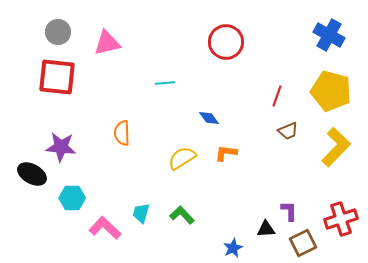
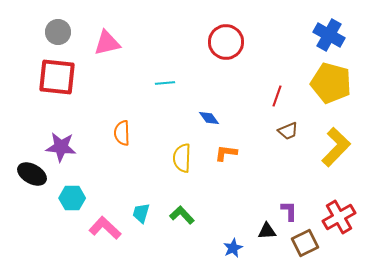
yellow pentagon: moved 8 px up
yellow semicircle: rotated 56 degrees counterclockwise
red cross: moved 2 px left, 2 px up; rotated 12 degrees counterclockwise
black triangle: moved 1 px right, 2 px down
brown square: moved 2 px right
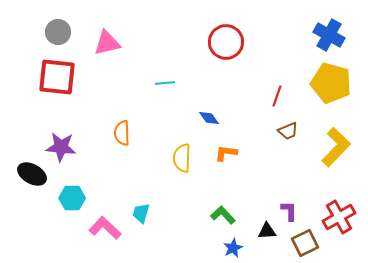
green L-shape: moved 41 px right
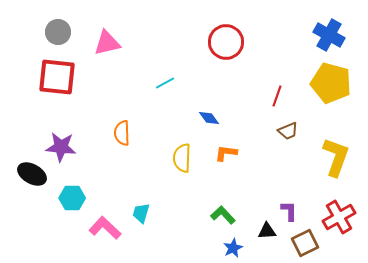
cyan line: rotated 24 degrees counterclockwise
yellow L-shape: moved 10 px down; rotated 24 degrees counterclockwise
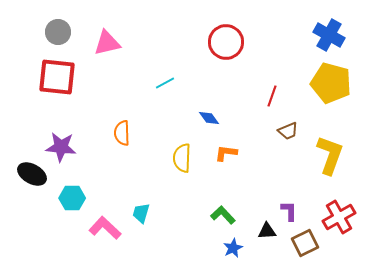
red line: moved 5 px left
yellow L-shape: moved 6 px left, 2 px up
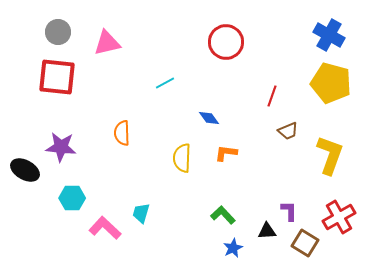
black ellipse: moved 7 px left, 4 px up
brown square: rotated 32 degrees counterclockwise
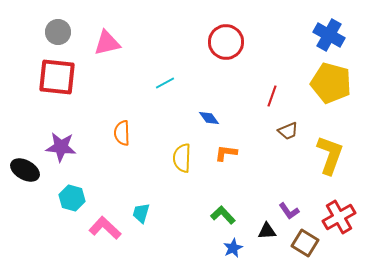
cyan hexagon: rotated 15 degrees clockwise
purple L-shape: rotated 145 degrees clockwise
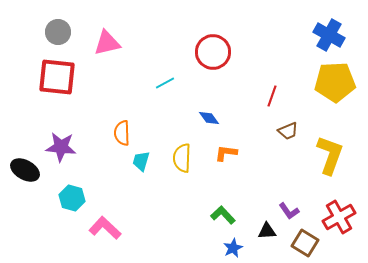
red circle: moved 13 px left, 10 px down
yellow pentagon: moved 4 px right, 1 px up; rotated 18 degrees counterclockwise
cyan trapezoid: moved 52 px up
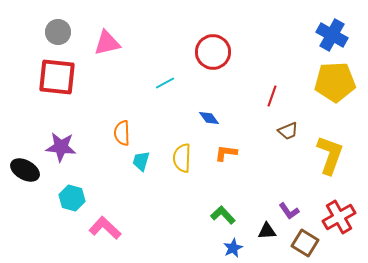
blue cross: moved 3 px right
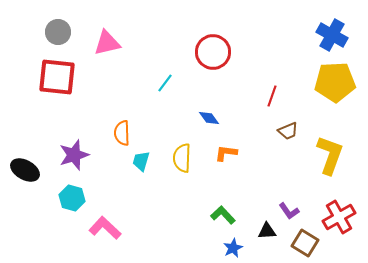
cyan line: rotated 24 degrees counterclockwise
purple star: moved 13 px right, 8 px down; rotated 24 degrees counterclockwise
